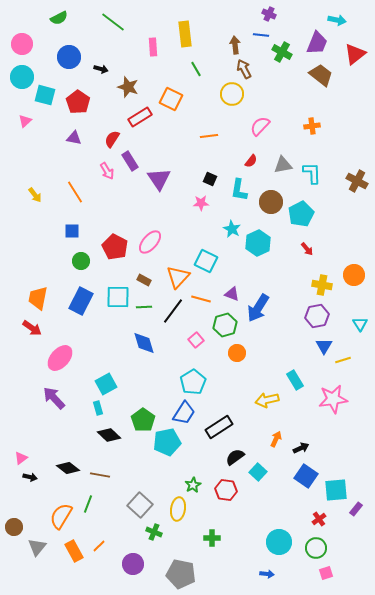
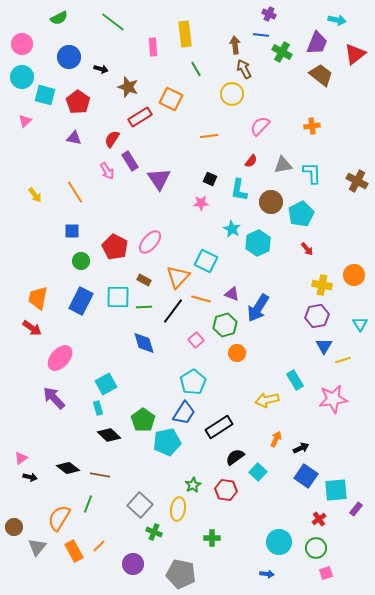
orange semicircle at (61, 516): moved 2 px left, 2 px down
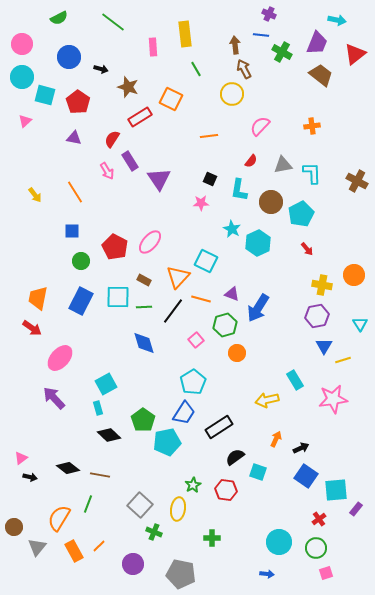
cyan square at (258, 472): rotated 24 degrees counterclockwise
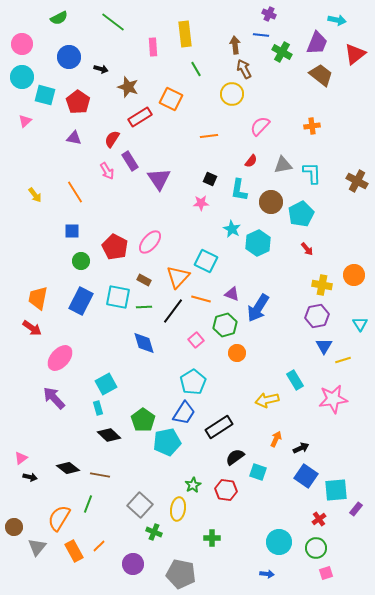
cyan square at (118, 297): rotated 10 degrees clockwise
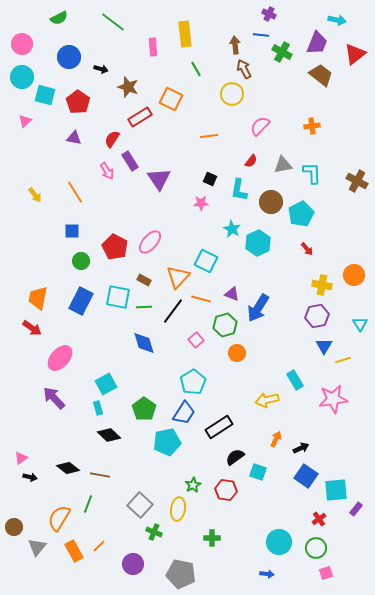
green pentagon at (143, 420): moved 1 px right, 11 px up
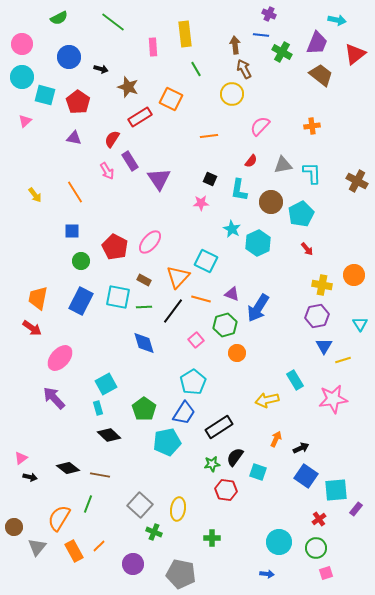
black semicircle at (235, 457): rotated 18 degrees counterclockwise
green star at (193, 485): moved 19 px right, 21 px up; rotated 21 degrees clockwise
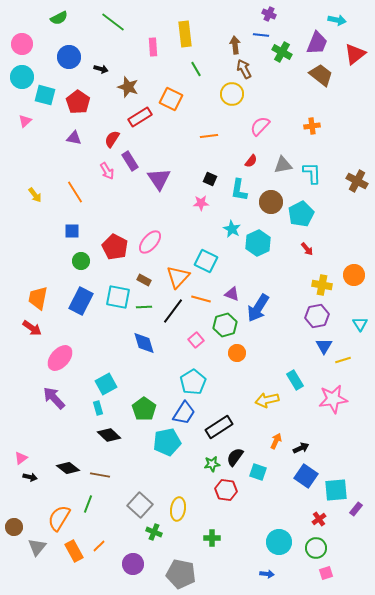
orange arrow at (276, 439): moved 2 px down
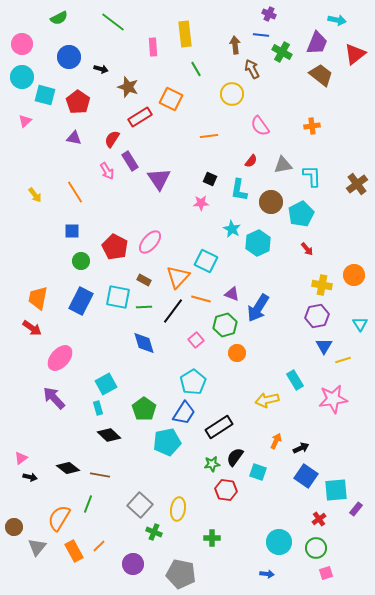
brown arrow at (244, 69): moved 8 px right
pink semicircle at (260, 126): rotated 80 degrees counterclockwise
cyan L-shape at (312, 173): moved 3 px down
brown cross at (357, 181): moved 3 px down; rotated 25 degrees clockwise
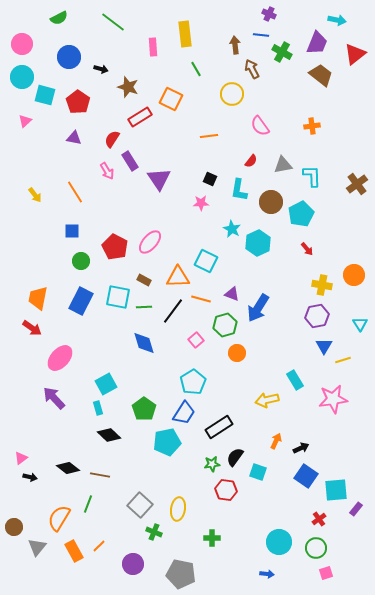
orange triangle at (178, 277): rotated 45 degrees clockwise
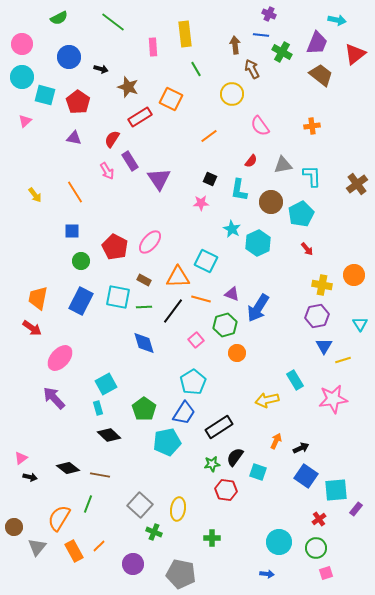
orange line at (209, 136): rotated 30 degrees counterclockwise
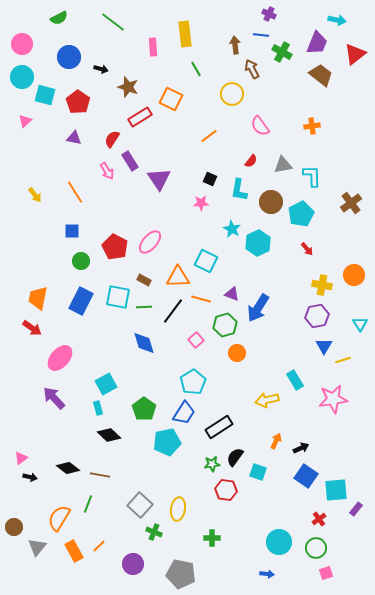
brown cross at (357, 184): moved 6 px left, 19 px down
